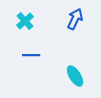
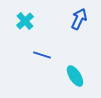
blue arrow: moved 4 px right
blue line: moved 11 px right; rotated 18 degrees clockwise
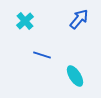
blue arrow: rotated 15 degrees clockwise
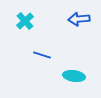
blue arrow: rotated 135 degrees counterclockwise
cyan ellipse: moved 1 px left; rotated 50 degrees counterclockwise
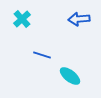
cyan cross: moved 3 px left, 2 px up
cyan ellipse: moved 4 px left; rotated 30 degrees clockwise
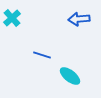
cyan cross: moved 10 px left, 1 px up
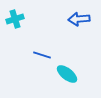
cyan cross: moved 3 px right, 1 px down; rotated 24 degrees clockwise
cyan ellipse: moved 3 px left, 2 px up
